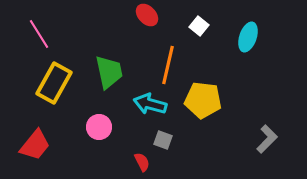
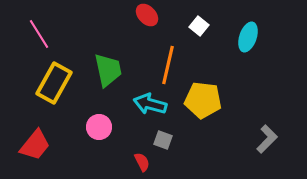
green trapezoid: moved 1 px left, 2 px up
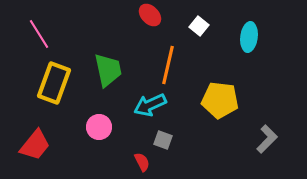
red ellipse: moved 3 px right
cyan ellipse: moved 1 px right; rotated 12 degrees counterclockwise
yellow rectangle: rotated 9 degrees counterclockwise
yellow pentagon: moved 17 px right
cyan arrow: moved 1 px down; rotated 40 degrees counterclockwise
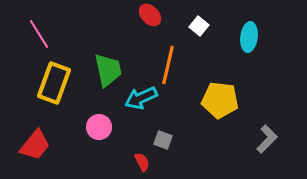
cyan arrow: moved 9 px left, 7 px up
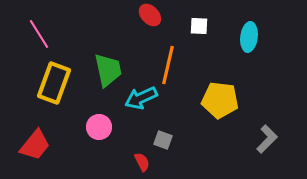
white square: rotated 36 degrees counterclockwise
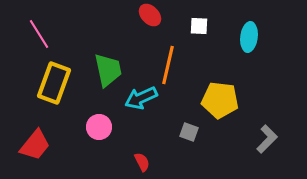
gray square: moved 26 px right, 8 px up
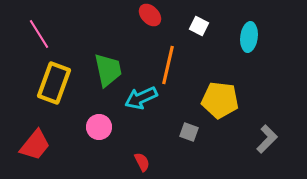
white square: rotated 24 degrees clockwise
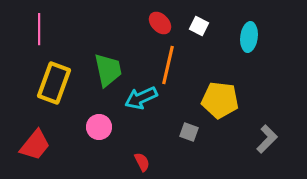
red ellipse: moved 10 px right, 8 px down
pink line: moved 5 px up; rotated 32 degrees clockwise
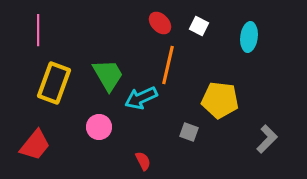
pink line: moved 1 px left, 1 px down
green trapezoid: moved 5 px down; rotated 18 degrees counterclockwise
red semicircle: moved 1 px right, 1 px up
